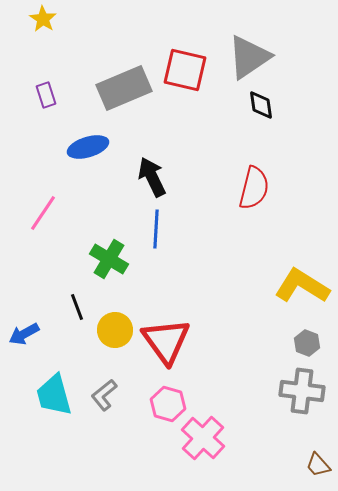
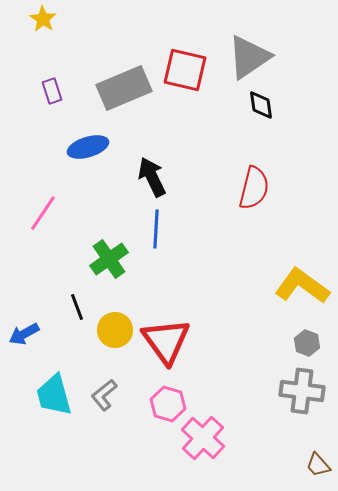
purple rectangle: moved 6 px right, 4 px up
green cross: rotated 24 degrees clockwise
yellow L-shape: rotated 4 degrees clockwise
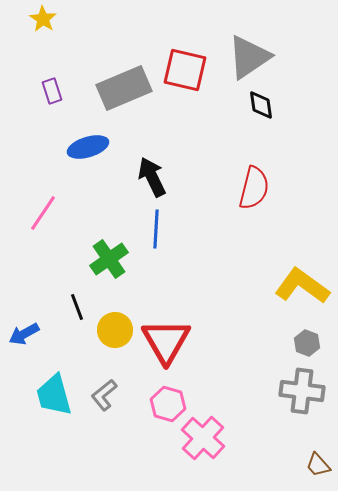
red triangle: rotated 6 degrees clockwise
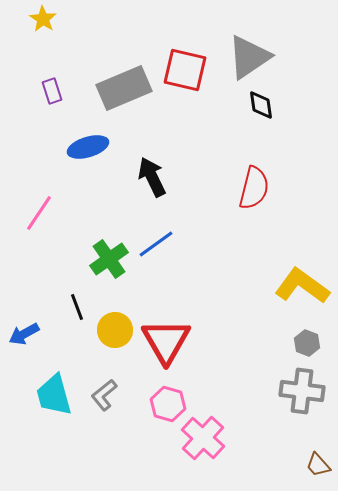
pink line: moved 4 px left
blue line: moved 15 px down; rotated 51 degrees clockwise
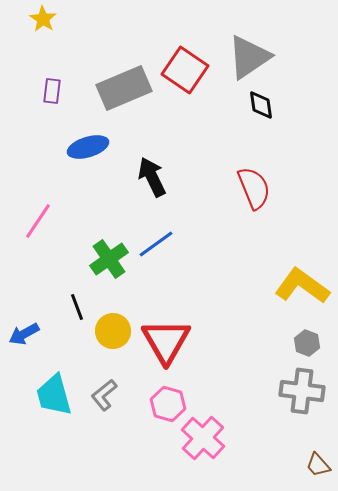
red square: rotated 21 degrees clockwise
purple rectangle: rotated 25 degrees clockwise
red semicircle: rotated 36 degrees counterclockwise
pink line: moved 1 px left, 8 px down
yellow circle: moved 2 px left, 1 px down
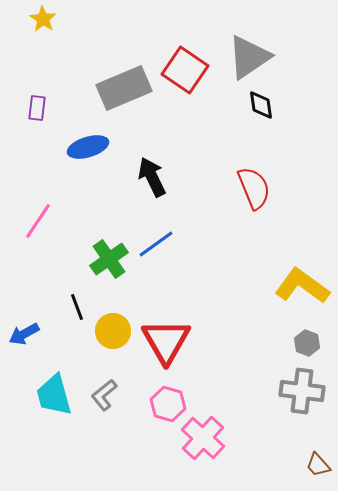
purple rectangle: moved 15 px left, 17 px down
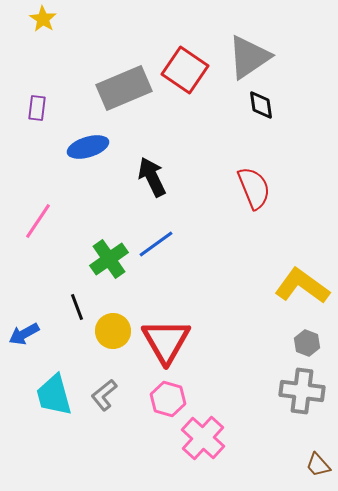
pink hexagon: moved 5 px up
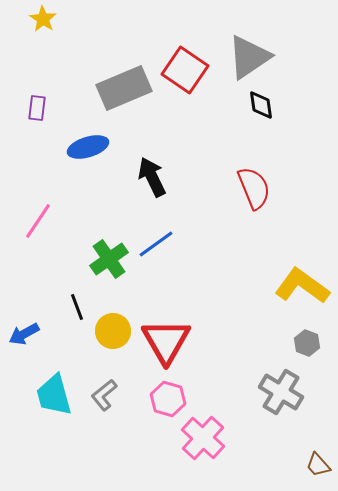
gray cross: moved 21 px left, 1 px down; rotated 24 degrees clockwise
